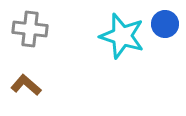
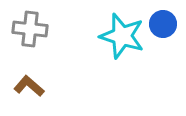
blue circle: moved 2 px left
brown L-shape: moved 3 px right, 1 px down
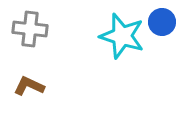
blue circle: moved 1 px left, 2 px up
brown L-shape: rotated 16 degrees counterclockwise
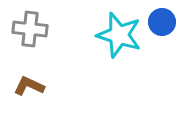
cyan star: moved 3 px left, 1 px up
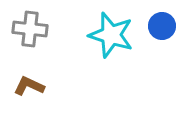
blue circle: moved 4 px down
cyan star: moved 8 px left
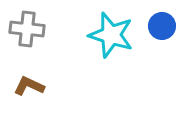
gray cross: moved 3 px left
